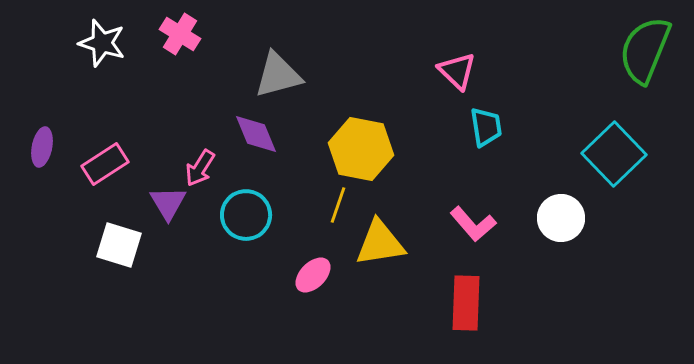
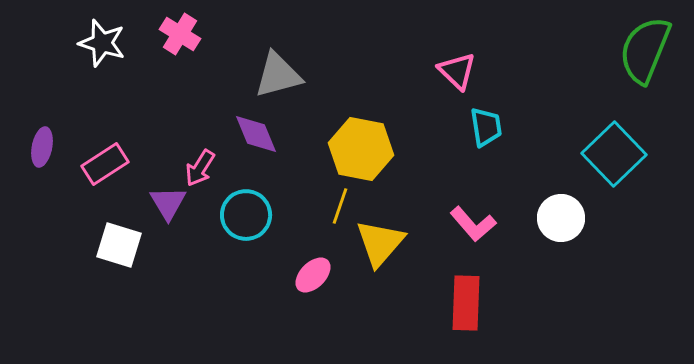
yellow line: moved 2 px right, 1 px down
yellow triangle: rotated 40 degrees counterclockwise
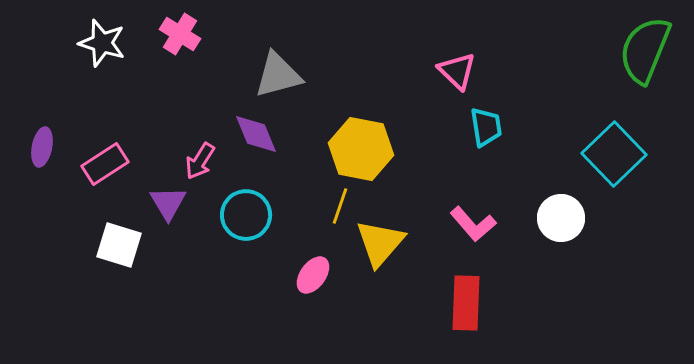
pink arrow: moved 7 px up
pink ellipse: rotated 9 degrees counterclockwise
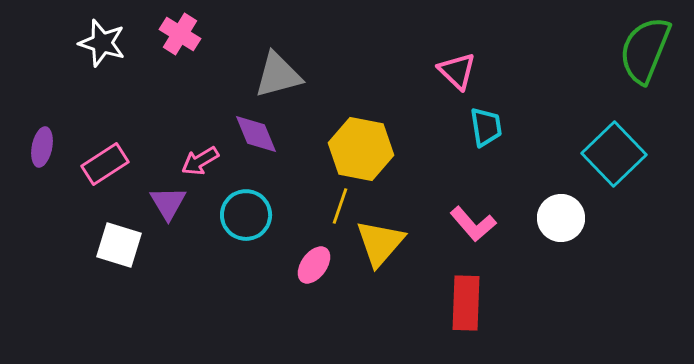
pink arrow: rotated 27 degrees clockwise
pink ellipse: moved 1 px right, 10 px up
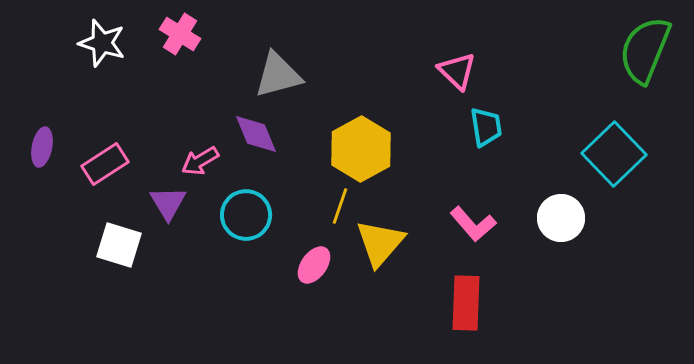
yellow hexagon: rotated 20 degrees clockwise
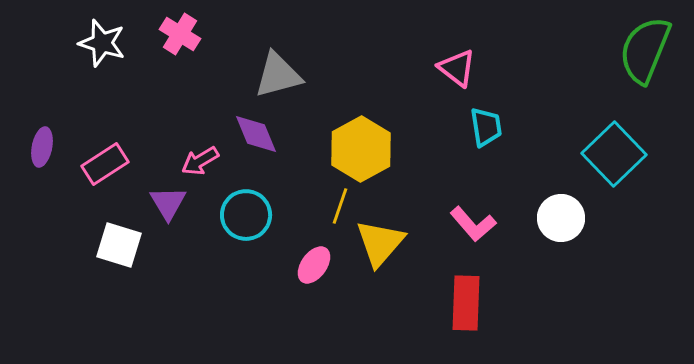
pink triangle: moved 3 px up; rotated 6 degrees counterclockwise
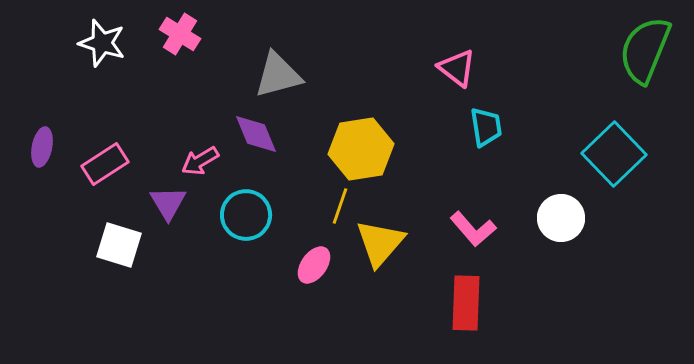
yellow hexagon: rotated 20 degrees clockwise
pink L-shape: moved 5 px down
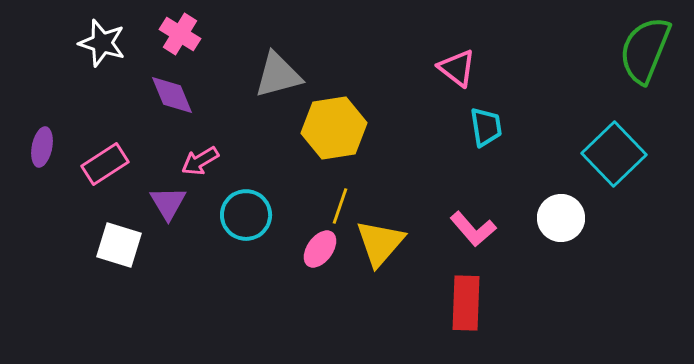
purple diamond: moved 84 px left, 39 px up
yellow hexagon: moved 27 px left, 21 px up
pink ellipse: moved 6 px right, 16 px up
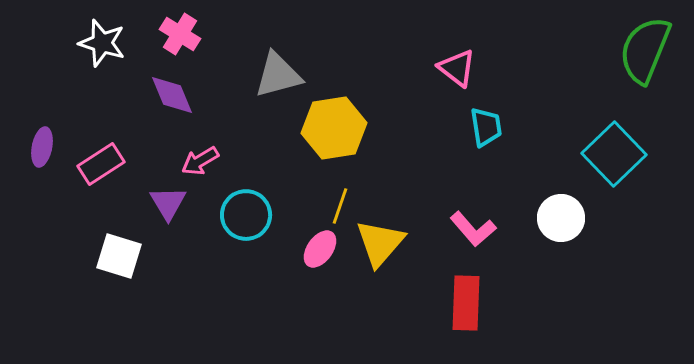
pink rectangle: moved 4 px left
white square: moved 11 px down
